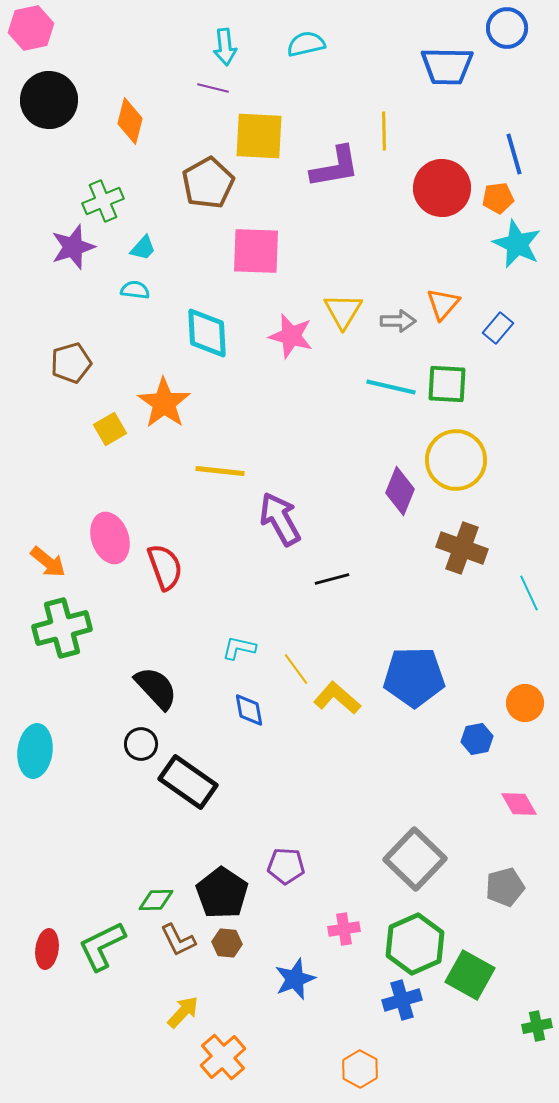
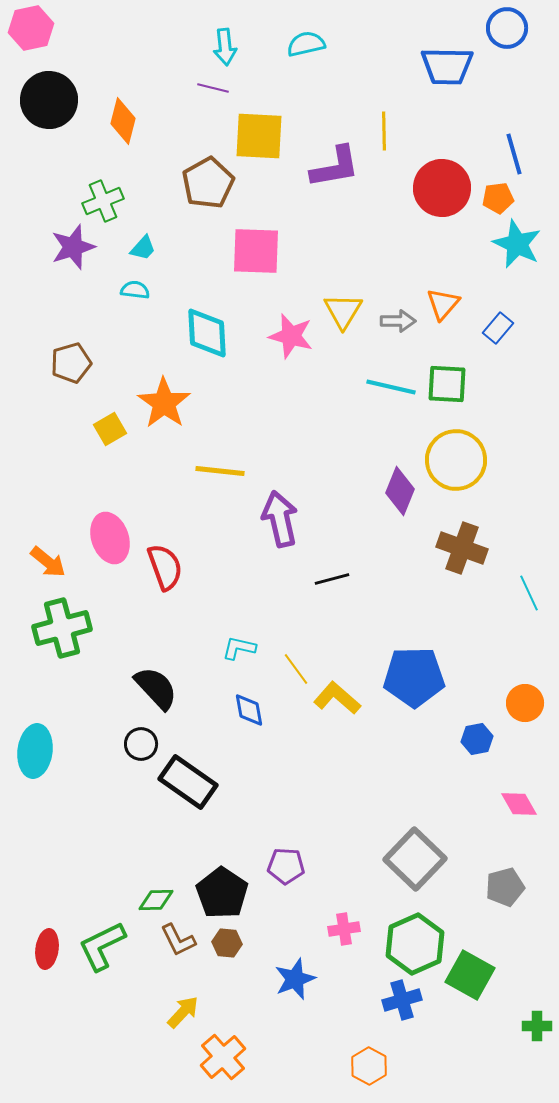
orange diamond at (130, 121): moved 7 px left
purple arrow at (280, 519): rotated 16 degrees clockwise
green cross at (537, 1026): rotated 12 degrees clockwise
orange hexagon at (360, 1069): moved 9 px right, 3 px up
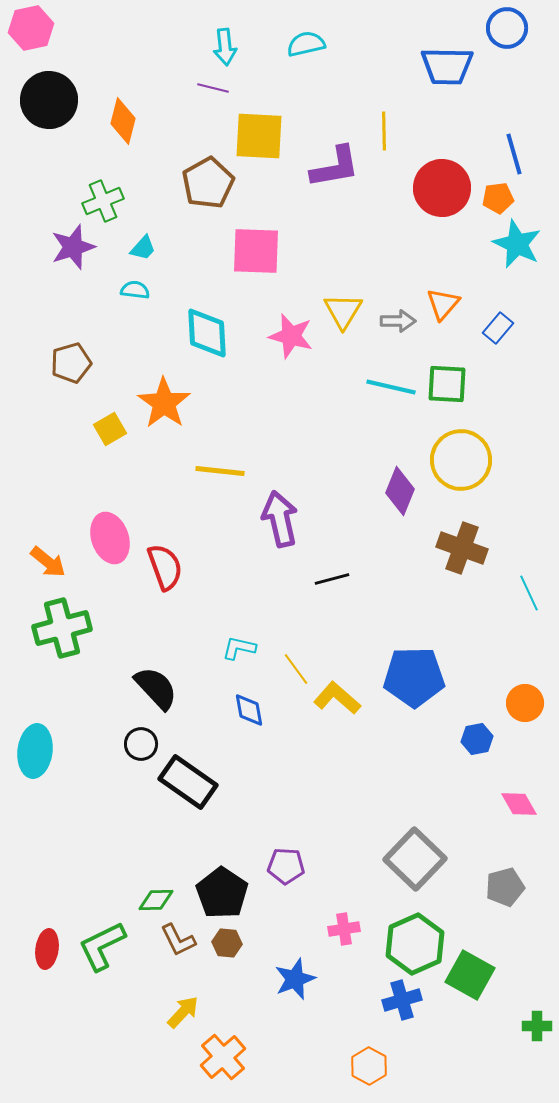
yellow circle at (456, 460): moved 5 px right
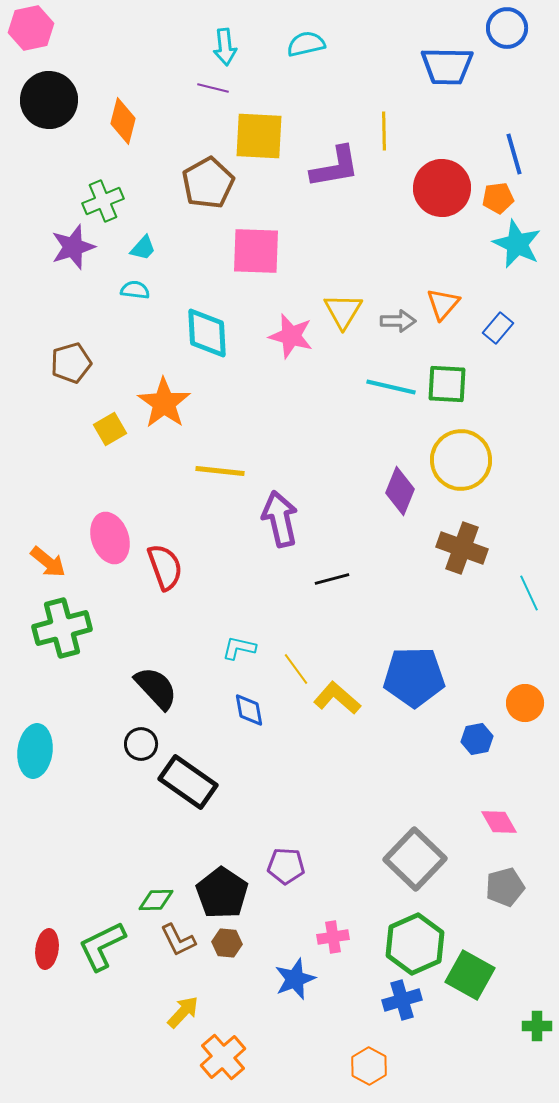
pink diamond at (519, 804): moved 20 px left, 18 px down
pink cross at (344, 929): moved 11 px left, 8 px down
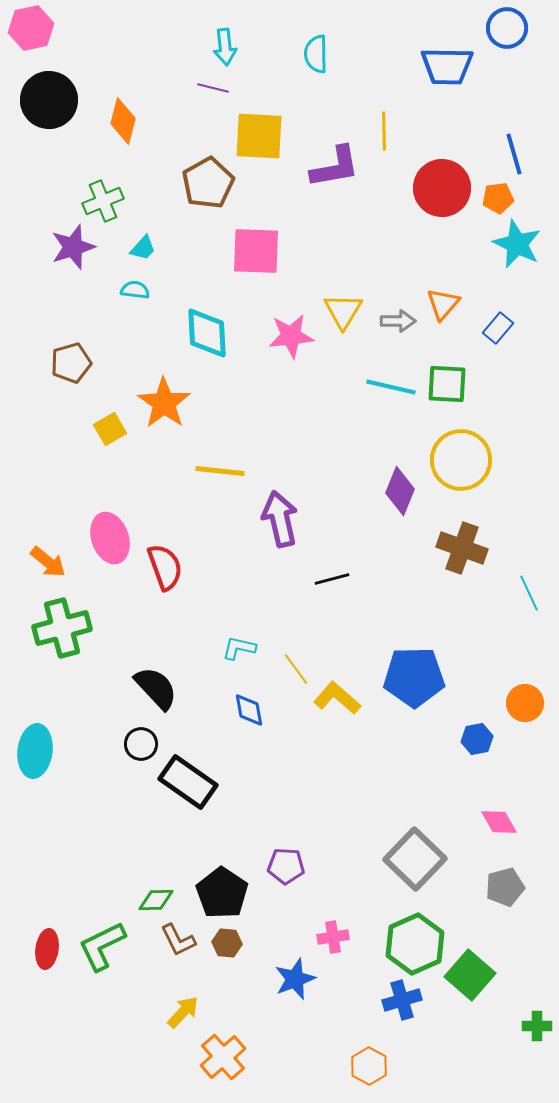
cyan semicircle at (306, 44): moved 10 px right, 10 px down; rotated 78 degrees counterclockwise
pink star at (291, 336): rotated 21 degrees counterclockwise
green square at (470, 975): rotated 12 degrees clockwise
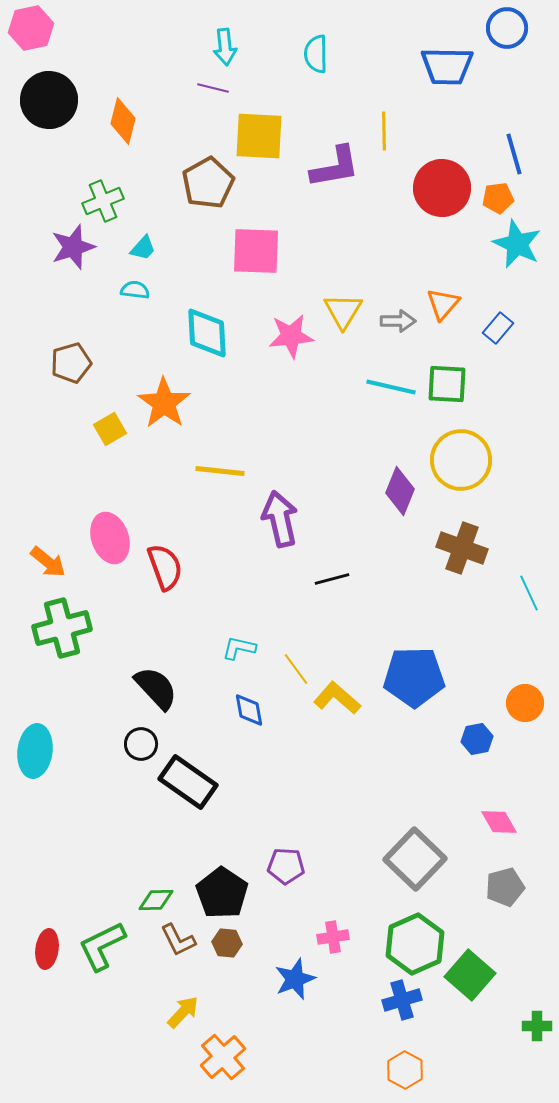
orange hexagon at (369, 1066): moved 36 px right, 4 px down
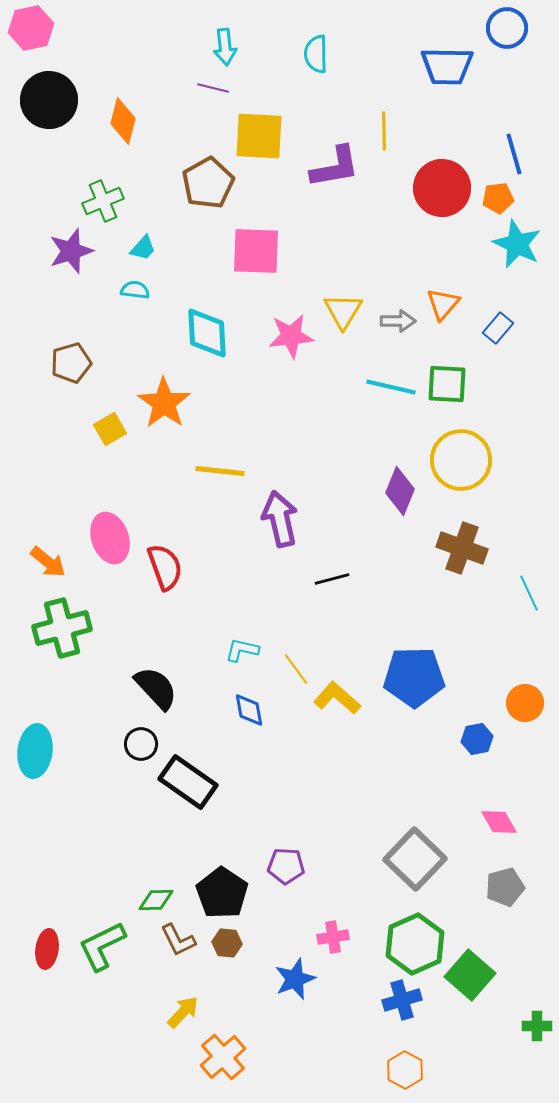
purple star at (73, 247): moved 2 px left, 4 px down
cyan L-shape at (239, 648): moved 3 px right, 2 px down
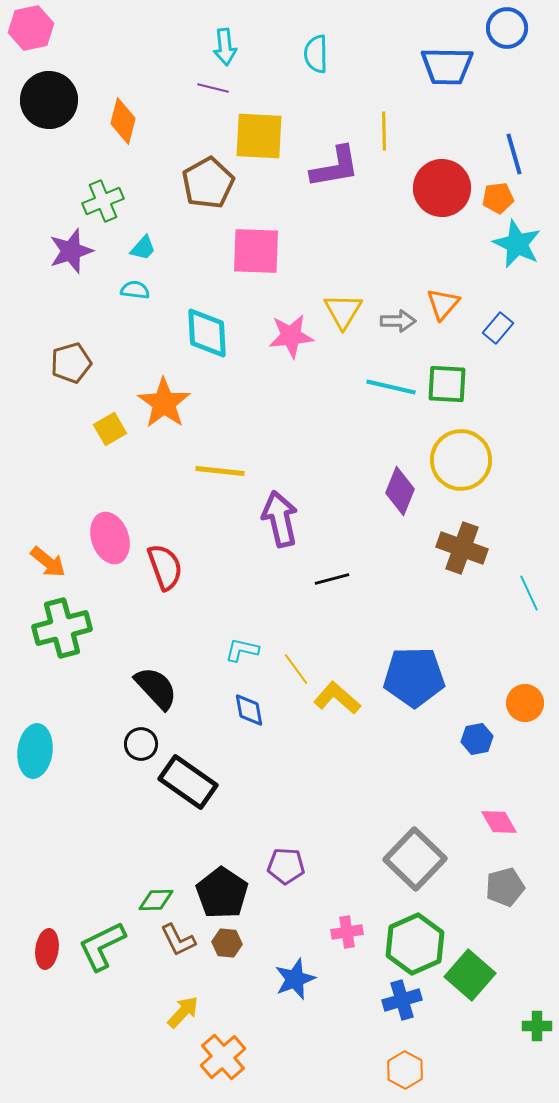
pink cross at (333, 937): moved 14 px right, 5 px up
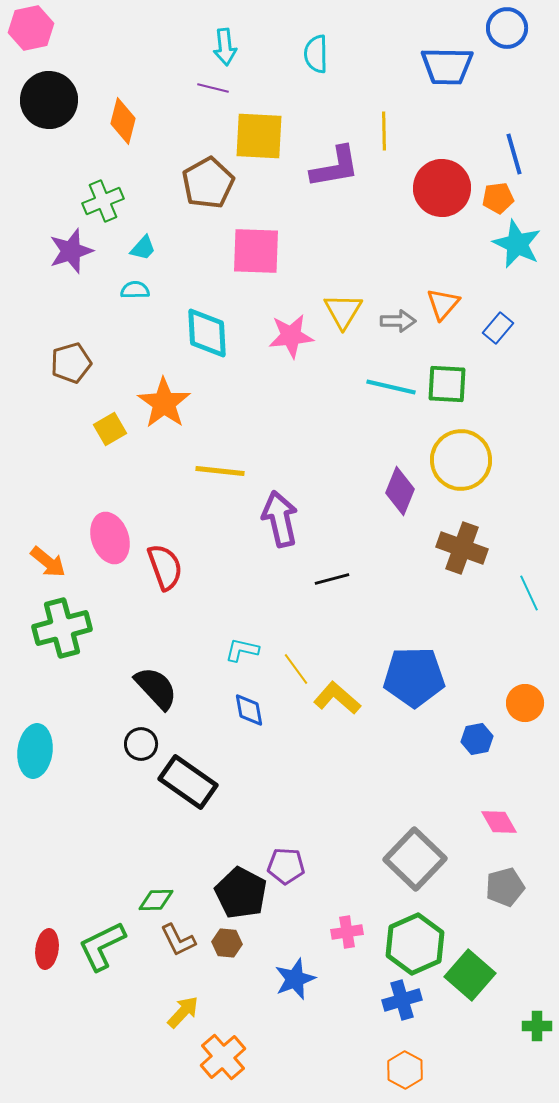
cyan semicircle at (135, 290): rotated 8 degrees counterclockwise
black pentagon at (222, 893): moved 19 px right; rotated 6 degrees counterclockwise
